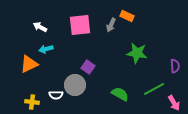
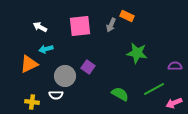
pink square: moved 1 px down
purple semicircle: rotated 88 degrees counterclockwise
gray circle: moved 10 px left, 9 px up
pink arrow: rotated 98 degrees clockwise
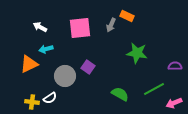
pink square: moved 2 px down
white semicircle: moved 6 px left, 3 px down; rotated 32 degrees counterclockwise
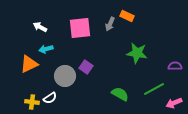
gray arrow: moved 1 px left, 1 px up
purple square: moved 2 px left
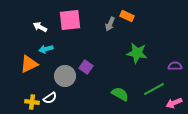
pink square: moved 10 px left, 8 px up
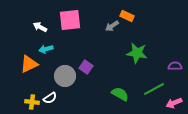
gray arrow: moved 2 px right, 2 px down; rotated 32 degrees clockwise
